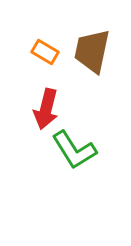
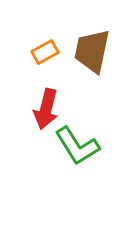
orange rectangle: rotated 60 degrees counterclockwise
green L-shape: moved 3 px right, 4 px up
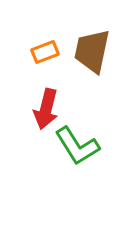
orange rectangle: rotated 8 degrees clockwise
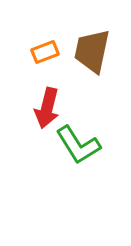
red arrow: moved 1 px right, 1 px up
green L-shape: moved 1 px right, 1 px up
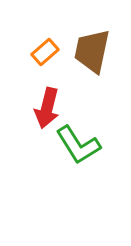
orange rectangle: rotated 20 degrees counterclockwise
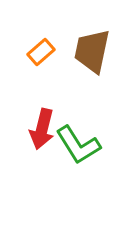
orange rectangle: moved 4 px left
red arrow: moved 5 px left, 21 px down
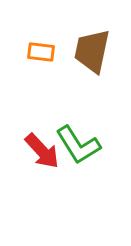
orange rectangle: rotated 48 degrees clockwise
red arrow: moved 22 px down; rotated 57 degrees counterclockwise
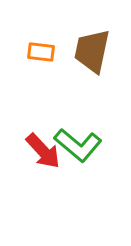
green L-shape: rotated 18 degrees counterclockwise
red arrow: moved 1 px right
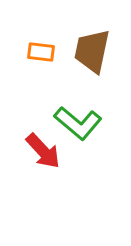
green L-shape: moved 22 px up
